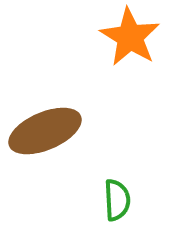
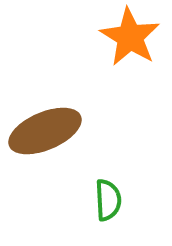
green semicircle: moved 9 px left
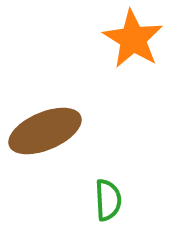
orange star: moved 3 px right, 2 px down
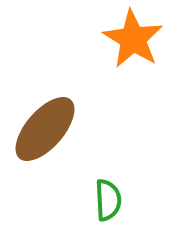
brown ellipse: moved 2 px up; rotated 26 degrees counterclockwise
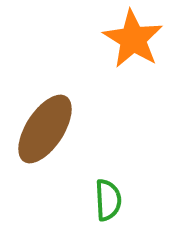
brown ellipse: rotated 8 degrees counterclockwise
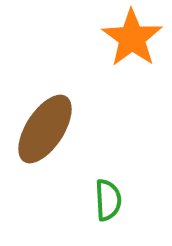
orange star: moved 1 px left, 1 px up; rotated 4 degrees clockwise
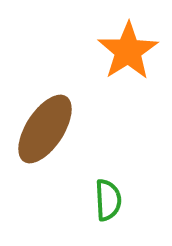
orange star: moved 4 px left, 13 px down; rotated 4 degrees clockwise
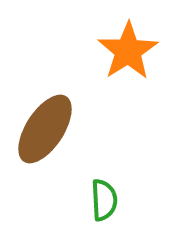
green semicircle: moved 4 px left
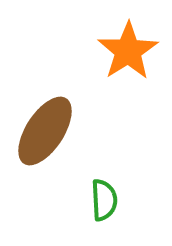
brown ellipse: moved 2 px down
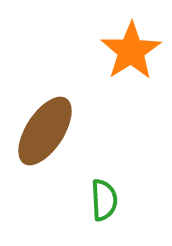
orange star: moved 3 px right
